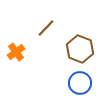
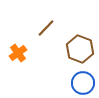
orange cross: moved 2 px right, 1 px down
blue circle: moved 3 px right
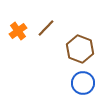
orange cross: moved 22 px up
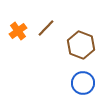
brown hexagon: moved 1 px right, 4 px up
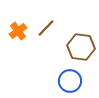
brown hexagon: moved 2 px down; rotated 12 degrees counterclockwise
blue circle: moved 13 px left, 2 px up
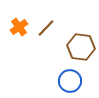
orange cross: moved 1 px right, 4 px up
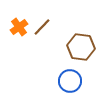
brown line: moved 4 px left, 1 px up
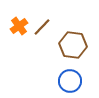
orange cross: moved 1 px up
brown hexagon: moved 8 px left, 2 px up
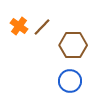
orange cross: rotated 18 degrees counterclockwise
brown hexagon: rotated 8 degrees counterclockwise
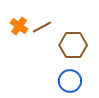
brown line: rotated 18 degrees clockwise
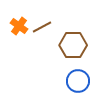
blue circle: moved 8 px right
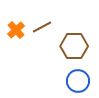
orange cross: moved 3 px left, 4 px down; rotated 12 degrees clockwise
brown hexagon: moved 1 px right, 1 px down
